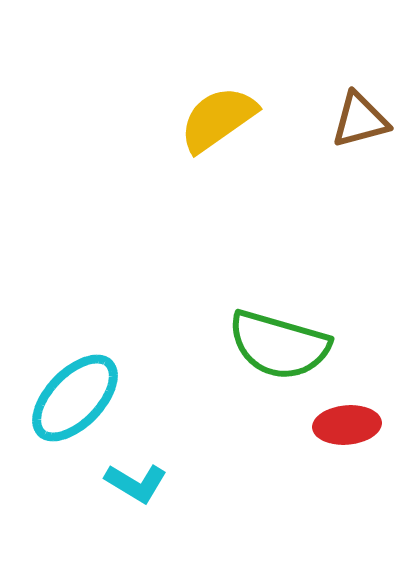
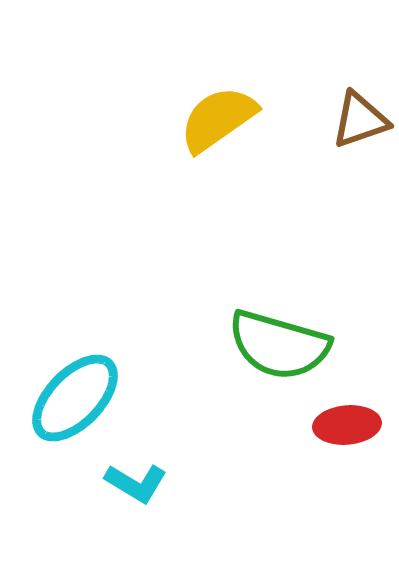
brown triangle: rotated 4 degrees counterclockwise
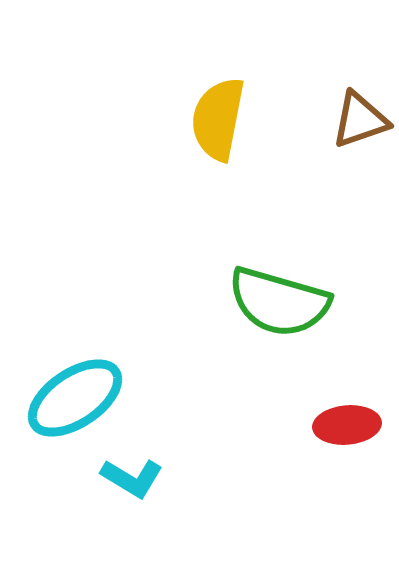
yellow semicircle: rotated 44 degrees counterclockwise
green semicircle: moved 43 px up
cyan ellipse: rotated 12 degrees clockwise
cyan L-shape: moved 4 px left, 5 px up
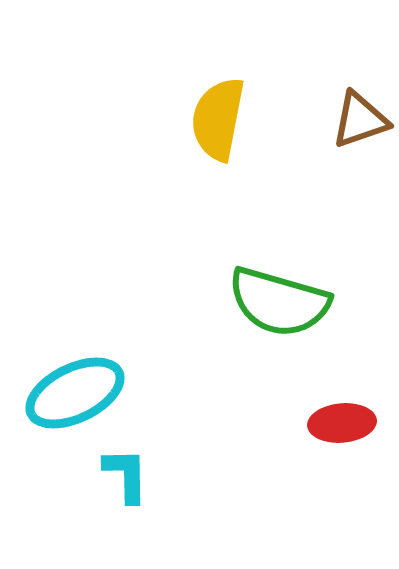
cyan ellipse: moved 5 px up; rotated 8 degrees clockwise
red ellipse: moved 5 px left, 2 px up
cyan L-shape: moved 6 px left, 3 px up; rotated 122 degrees counterclockwise
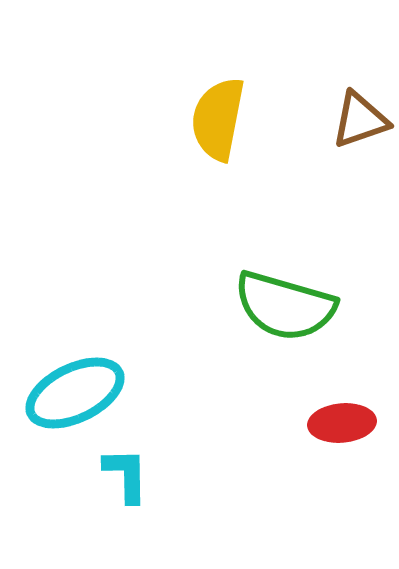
green semicircle: moved 6 px right, 4 px down
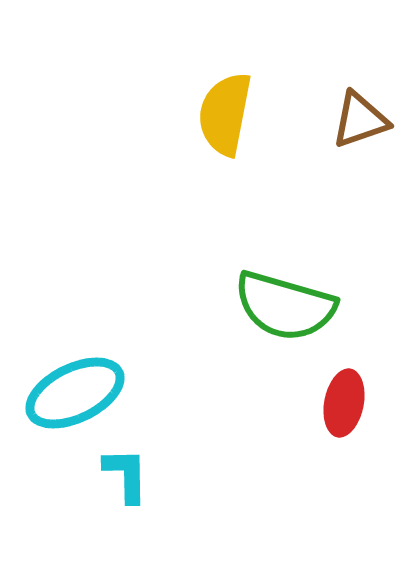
yellow semicircle: moved 7 px right, 5 px up
red ellipse: moved 2 px right, 20 px up; rotated 74 degrees counterclockwise
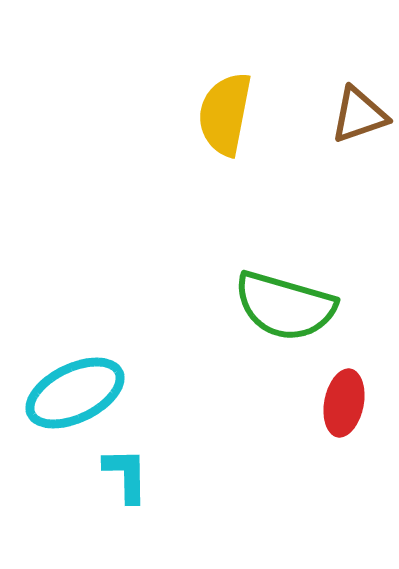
brown triangle: moved 1 px left, 5 px up
